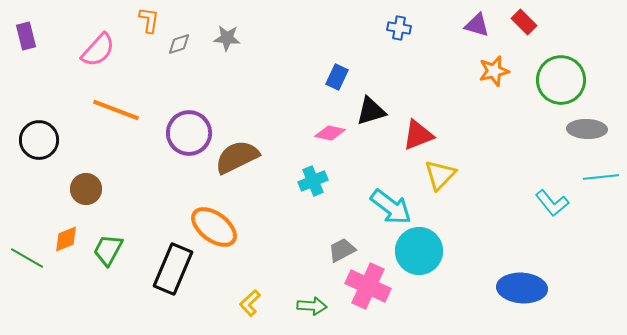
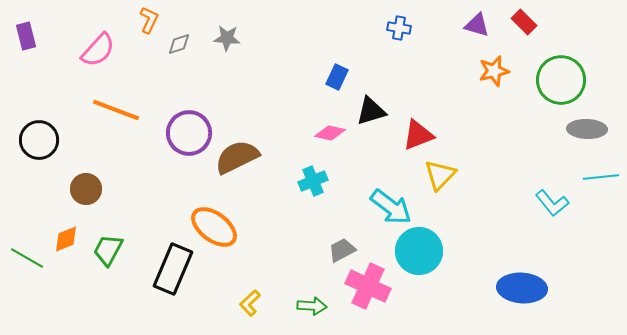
orange L-shape: rotated 16 degrees clockwise
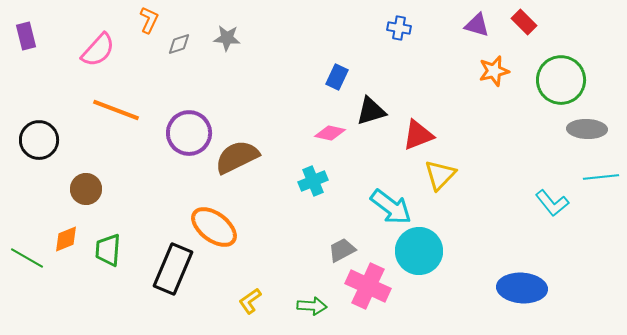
green trapezoid: rotated 24 degrees counterclockwise
yellow L-shape: moved 2 px up; rotated 8 degrees clockwise
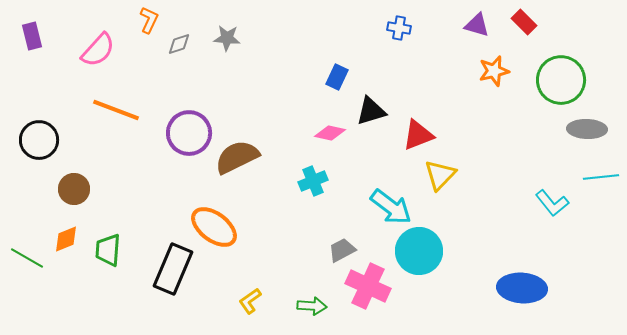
purple rectangle: moved 6 px right
brown circle: moved 12 px left
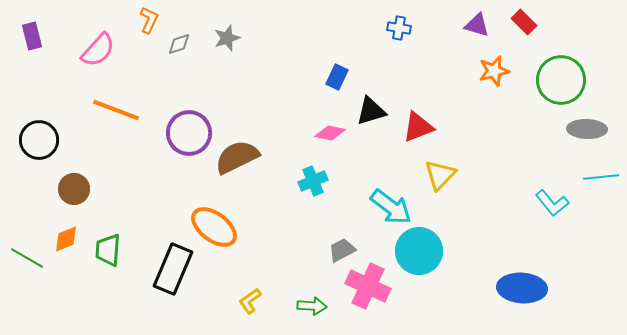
gray star: rotated 24 degrees counterclockwise
red triangle: moved 8 px up
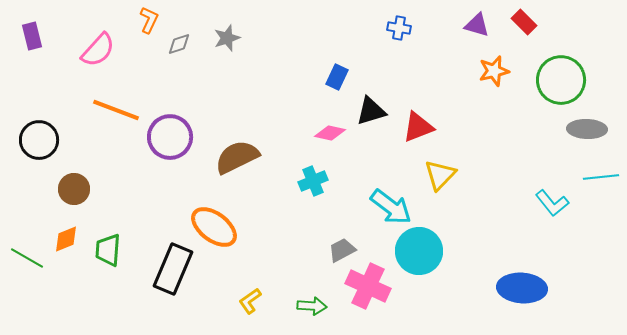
purple circle: moved 19 px left, 4 px down
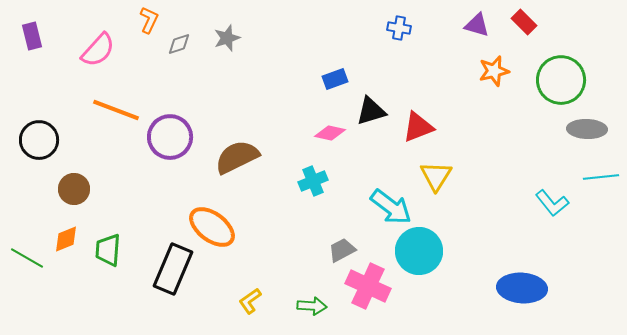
blue rectangle: moved 2 px left, 2 px down; rotated 45 degrees clockwise
yellow triangle: moved 4 px left, 1 px down; rotated 12 degrees counterclockwise
orange ellipse: moved 2 px left
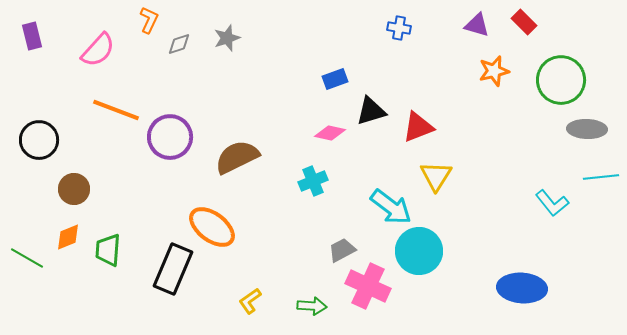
orange diamond: moved 2 px right, 2 px up
